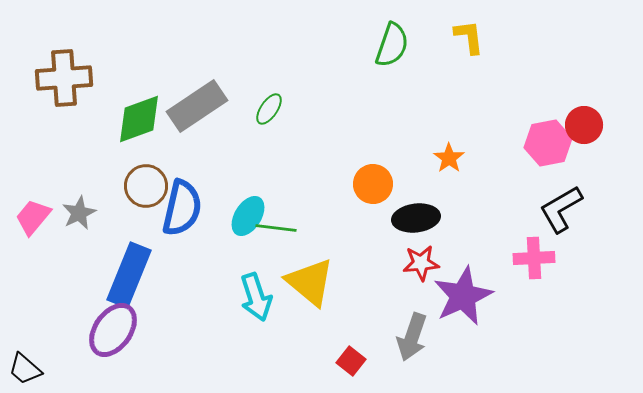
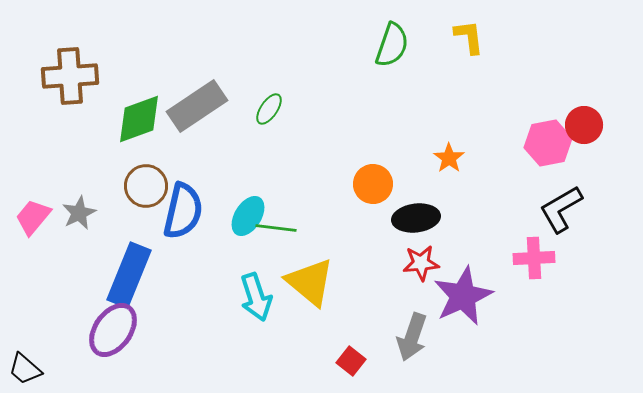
brown cross: moved 6 px right, 2 px up
blue semicircle: moved 1 px right, 3 px down
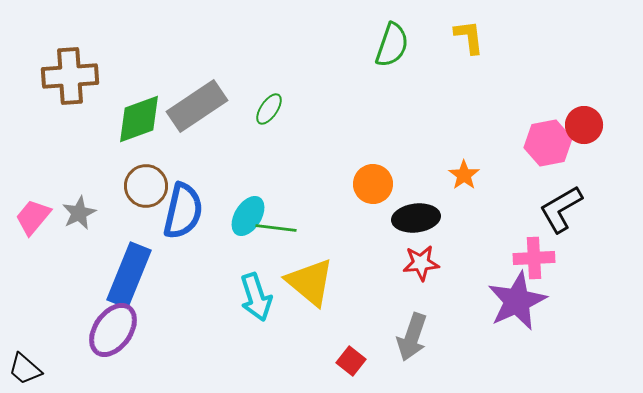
orange star: moved 15 px right, 17 px down
purple star: moved 54 px right, 5 px down
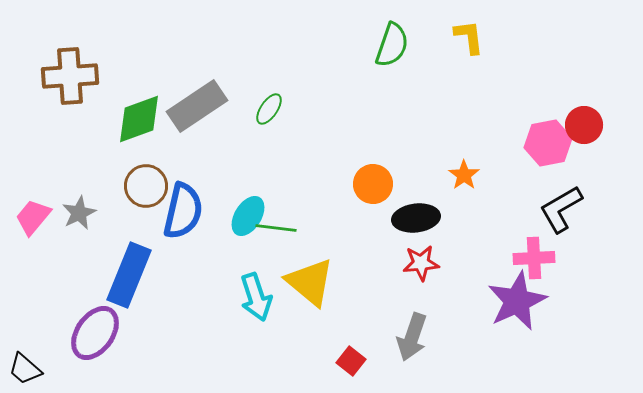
purple ellipse: moved 18 px left, 3 px down
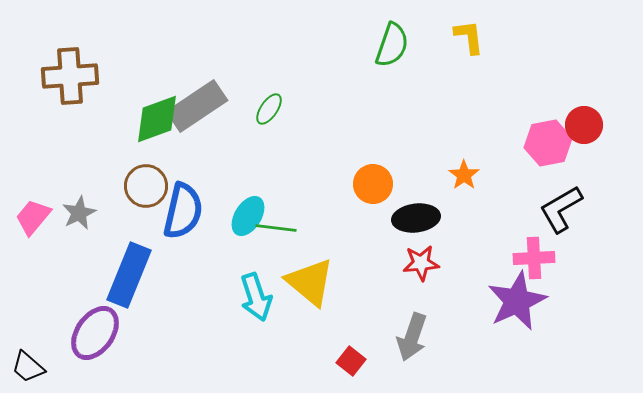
green diamond: moved 18 px right
black trapezoid: moved 3 px right, 2 px up
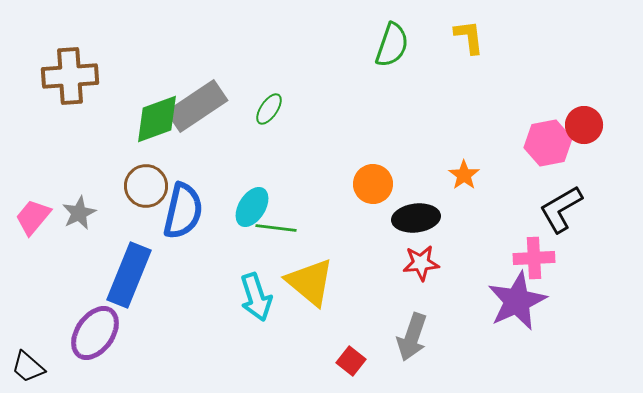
cyan ellipse: moved 4 px right, 9 px up
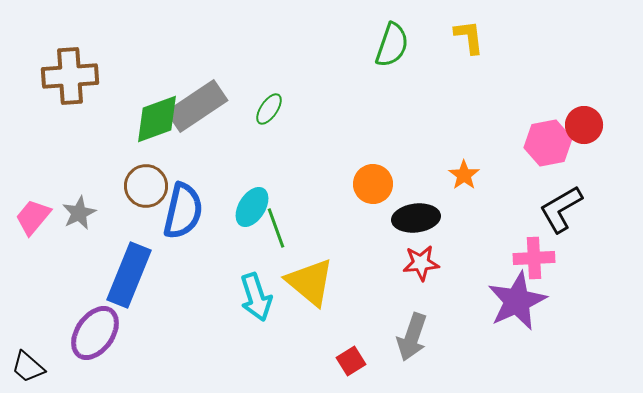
green line: rotated 63 degrees clockwise
red square: rotated 20 degrees clockwise
